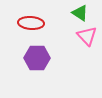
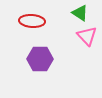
red ellipse: moved 1 px right, 2 px up
purple hexagon: moved 3 px right, 1 px down
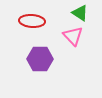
pink triangle: moved 14 px left
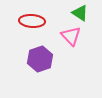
pink triangle: moved 2 px left
purple hexagon: rotated 20 degrees counterclockwise
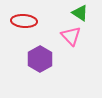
red ellipse: moved 8 px left
purple hexagon: rotated 10 degrees counterclockwise
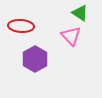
red ellipse: moved 3 px left, 5 px down
purple hexagon: moved 5 px left
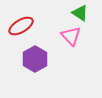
red ellipse: rotated 35 degrees counterclockwise
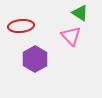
red ellipse: rotated 25 degrees clockwise
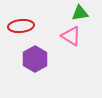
green triangle: rotated 42 degrees counterclockwise
pink triangle: rotated 15 degrees counterclockwise
